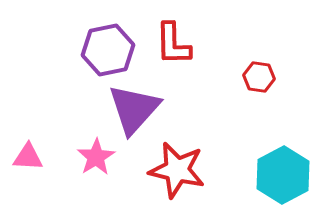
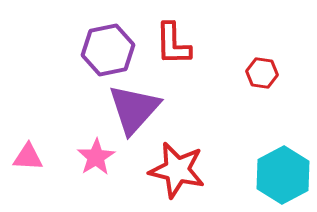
red hexagon: moved 3 px right, 4 px up
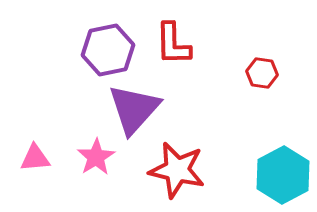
pink triangle: moved 7 px right, 1 px down; rotated 8 degrees counterclockwise
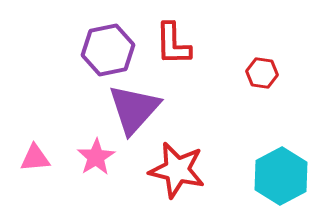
cyan hexagon: moved 2 px left, 1 px down
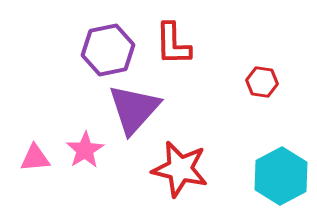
red hexagon: moved 9 px down
pink star: moved 11 px left, 7 px up
red star: moved 3 px right, 1 px up
